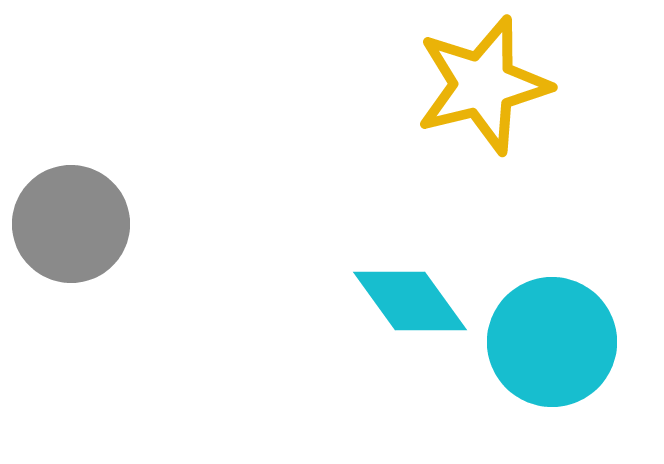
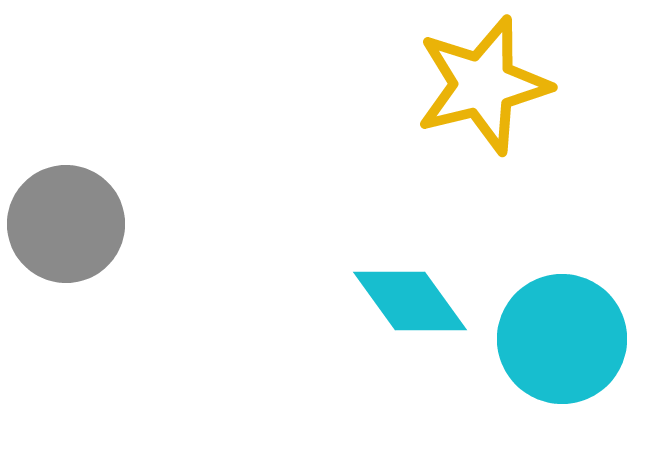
gray circle: moved 5 px left
cyan circle: moved 10 px right, 3 px up
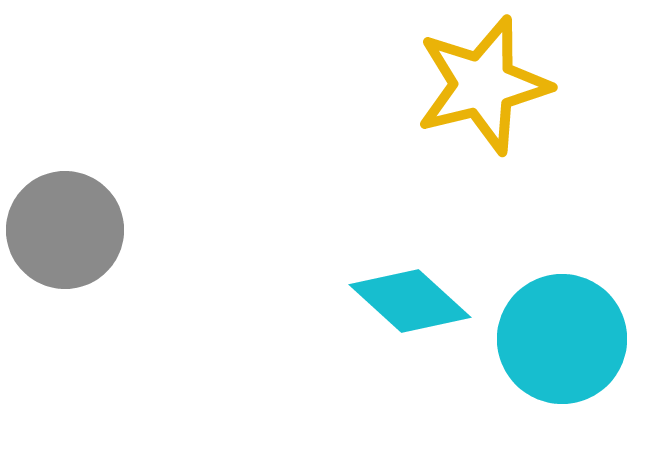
gray circle: moved 1 px left, 6 px down
cyan diamond: rotated 12 degrees counterclockwise
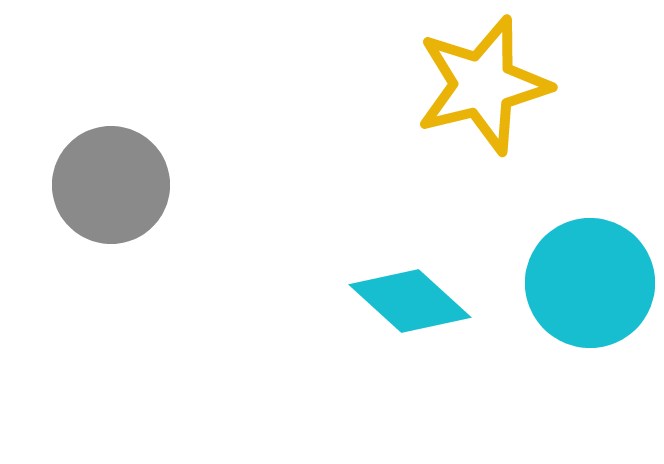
gray circle: moved 46 px right, 45 px up
cyan circle: moved 28 px right, 56 px up
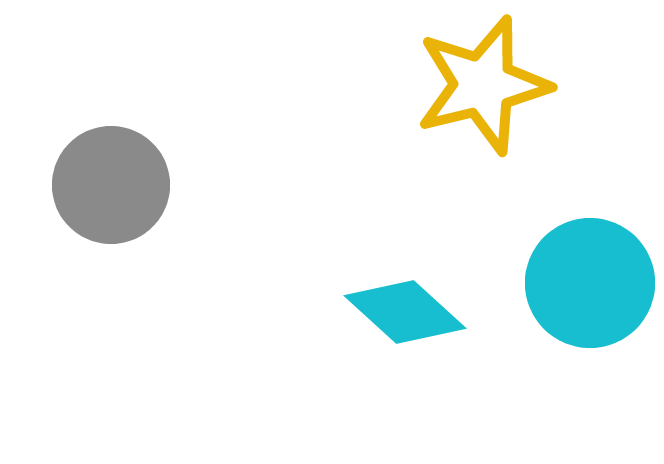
cyan diamond: moved 5 px left, 11 px down
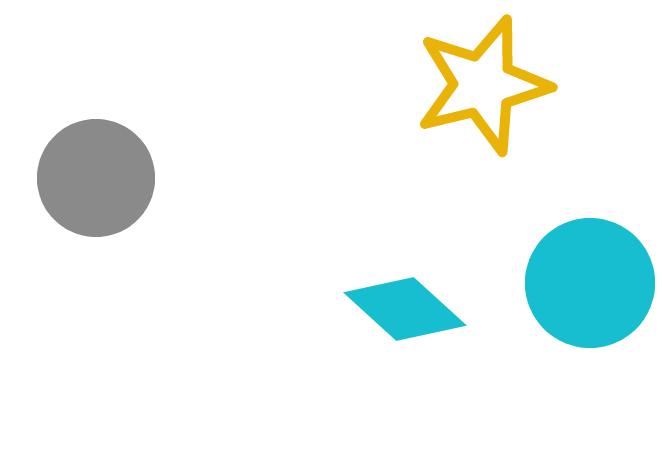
gray circle: moved 15 px left, 7 px up
cyan diamond: moved 3 px up
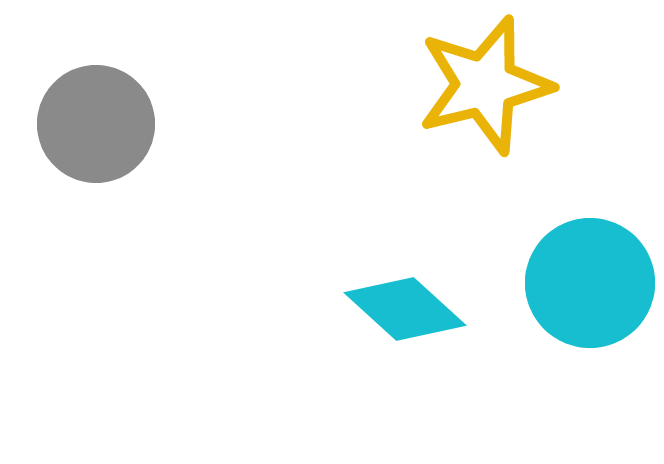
yellow star: moved 2 px right
gray circle: moved 54 px up
